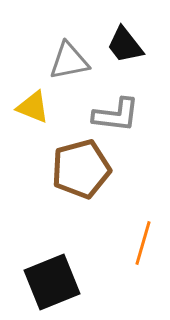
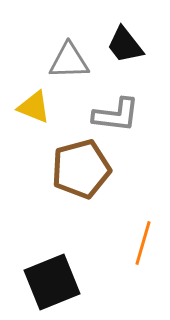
gray triangle: rotated 9 degrees clockwise
yellow triangle: moved 1 px right
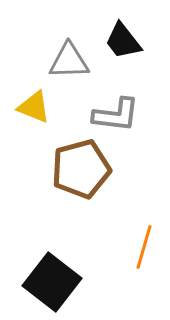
black trapezoid: moved 2 px left, 4 px up
orange line: moved 1 px right, 4 px down
black square: rotated 30 degrees counterclockwise
